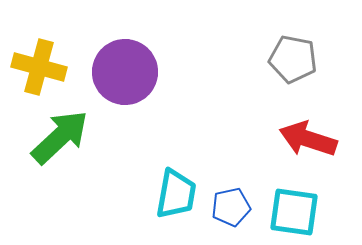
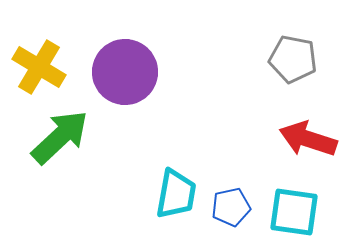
yellow cross: rotated 16 degrees clockwise
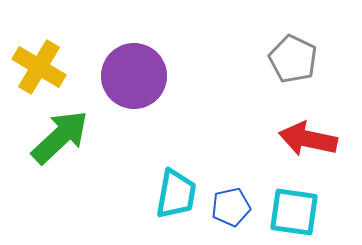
gray pentagon: rotated 15 degrees clockwise
purple circle: moved 9 px right, 4 px down
red arrow: rotated 6 degrees counterclockwise
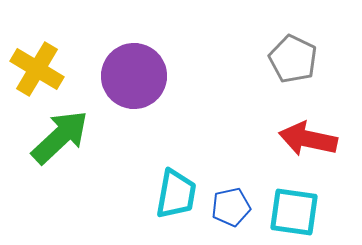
yellow cross: moved 2 px left, 2 px down
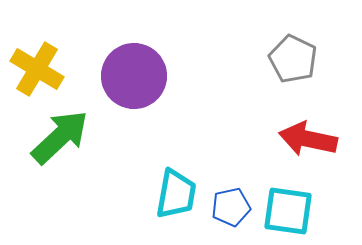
cyan square: moved 6 px left, 1 px up
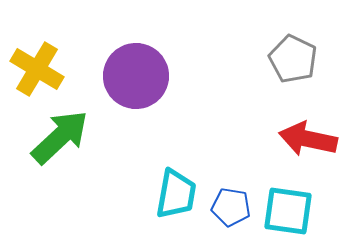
purple circle: moved 2 px right
blue pentagon: rotated 21 degrees clockwise
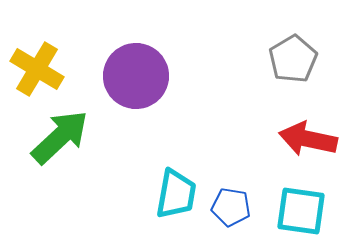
gray pentagon: rotated 15 degrees clockwise
cyan square: moved 13 px right
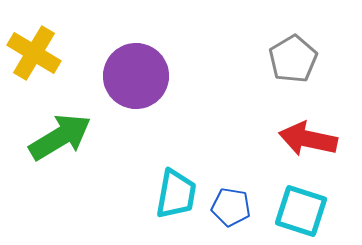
yellow cross: moved 3 px left, 16 px up
green arrow: rotated 12 degrees clockwise
cyan square: rotated 10 degrees clockwise
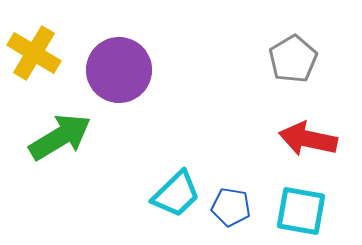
purple circle: moved 17 px left, 6 px up
cyan trapezoid: rotated 36 degrees clockwise
cyan square: rotated 8 degrees counterclockwise
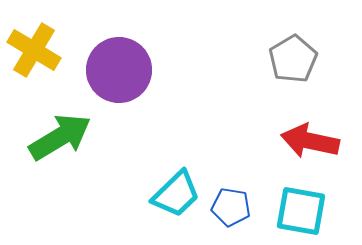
yellow cross: moved 3 px up
red arrow: moved 2 px right, 2 px down
